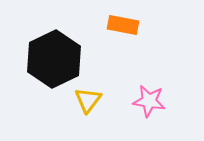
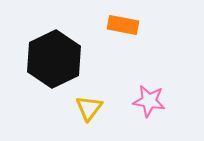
yellow triangle: moved 1 px right, 8 px down
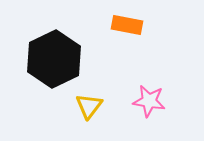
orange rectangle: moved 4 px right
yellow triangle: moved 2 px up
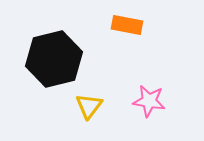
black hexagon: rotated 12 degrees clockwise
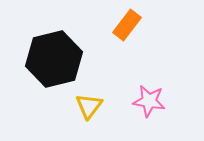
orange rectangle: rotated 64 degrees counterclockwise
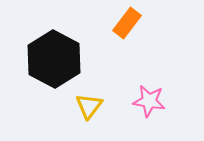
orange rectangle: moved 2 px up
black hexagon: rotated 18 degrees counterclockwise
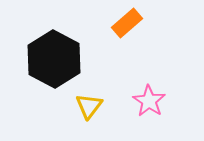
orange rectangle: rotated 12 degrees clockwise
pink star: rotated 24 degrees clockwise
